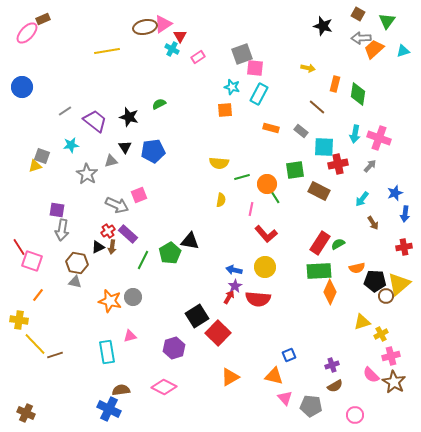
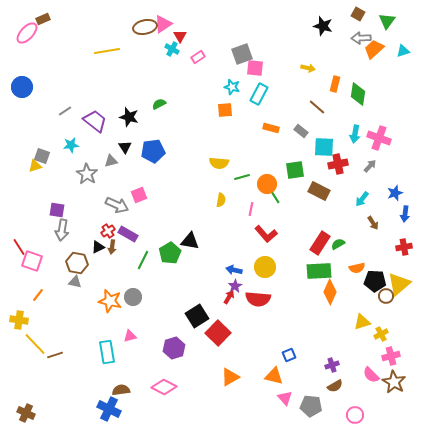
purple rectangle at (128, 234): rotated 12 degrees counterclockwise
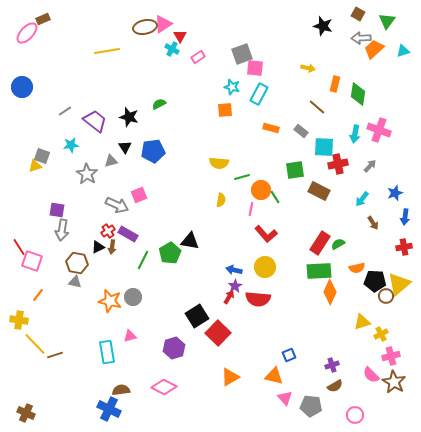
pink cross at (379, 138): moved 8 px up
orange circle at (267, 184): moved 6 px left, 6 px down
blue arrow at (405, 214): moved 3 px down
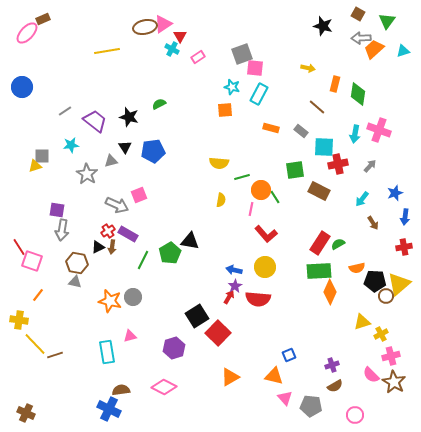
gray square at (42, 156): rotated 21 degrees counterclockwise
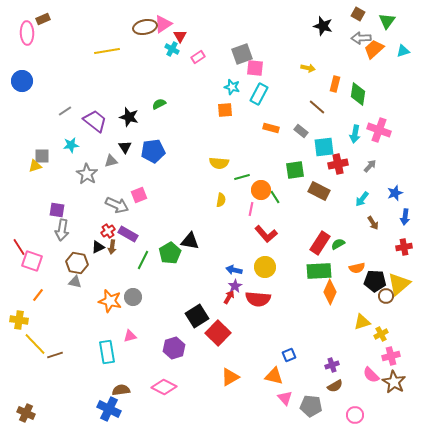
pink ellipse at (27, 33): rotated 45 degrees counterclockwise
blue circle at (22, 87): moved 6 px up
cyan square at (324, 147): rotated 10 degrees counterclockwise
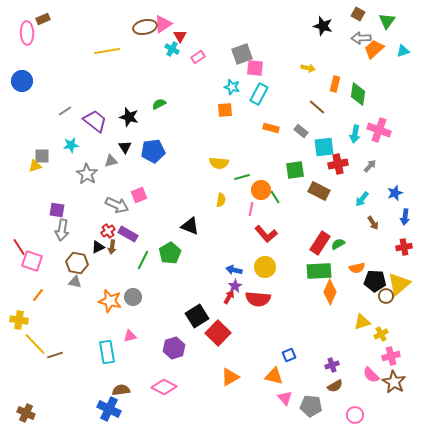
black triangle at (190, 241): moved 15 px up; rotated 12 degrees clockwise
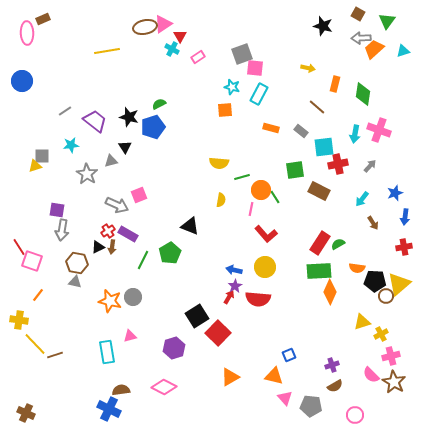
green diamond at (358, 94): moved 5 px right
blue pentagon at (153, 151): moved 24 px up; rotated 10 degrees counterclockwise
orange semicircle at (357, 268): rotated 21 degrees clockwise
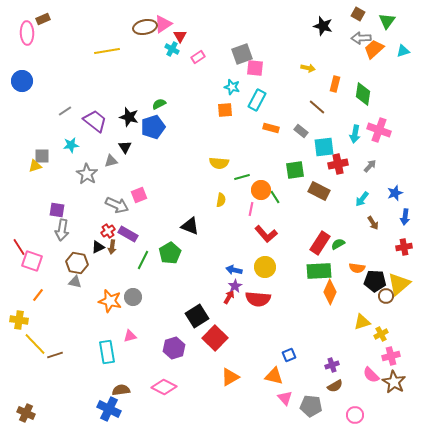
cyan rectangle at (259, 94): moved 2 px left, 6 px down
red square at (218, 333): moved 3 px left, 5 px down
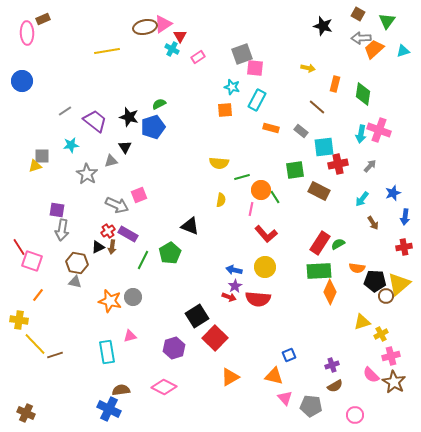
cyan arrow at (355, 134): moved 6 px right
blue star at (395, 193): moved 2 px left
red arrow at (229, 297): rotated 80 degrees clockwise
